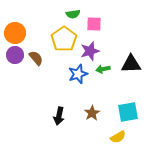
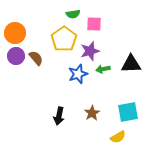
purple circle: moved 1 px right, 1 px down
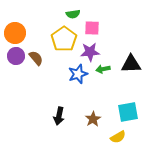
pink square: moved 2 px left, 4 px down
purple star: moved 1 px down; rotated 12 degrees clockwise
brown star: moved 1 px right, 6 px down
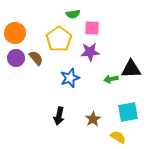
yellow pentagon: moved 5 px left
purple circle: moved 2 px down
black triangle: moved 5 px down
green arrow: moved 8 px right, 10 px down
blue star: moved 8 px left, 4 px down
yellow semicircle: rotated 119 degrees counterclockwise
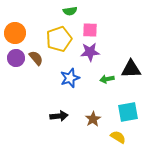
green semicircle: moved 3 px left, 3 px up
pink square: moved 2 px left, 2 px down
yellow pentagon: rotated 15 degrees clockwise
green arrow: moved 4 px left
black arrow: rotated 108 degrees counterclockwise
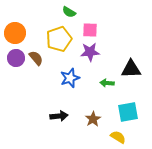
green semicircle: moved 1 px left, 1 px down; rotated 40 degrees clockwise
green arrow: moved 4 px down; rotated 16 degrees clockwise
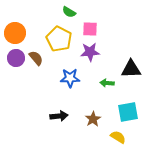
pink square: moved 1 px up
yellow pentagon: rotated 25 degrees counterclockwise
blue star: rotated 18 degrees clockwise
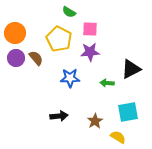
black triangle: rotated 25 degrees counterclockwise
brown star: moved 2 px right, 2 px down
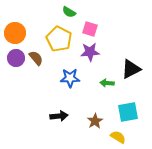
pink square: rotated 14 degrees clockwise
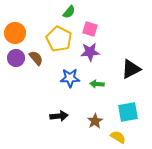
green semicircle: rotated 80 degrees counterclockwise
green arrow: moved 10 px left, 1 px down
